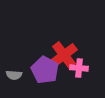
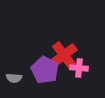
gray semicircle: moved 3 px down
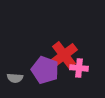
purple pentagon: rotated 8 degrees counterclockwise
gray semicircle: moved 1 px right
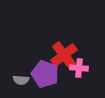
purple pentagon: moved 4 px down
gray semicircle: moved 6 px right, 2 px down
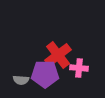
red cross: moved 6 px left
purple pentagon: rotated 20 degrees counterclockwise
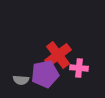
purple pentagon: rotated 12 degrees counterclockwise
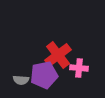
purple pentagon: moved 1 px left, 1 px down
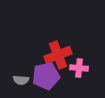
red cross: rotated 16 degrees clockwise
purple pentagon: moved 2 px right, 1 px down
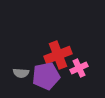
pink cross: rotated 30 degrees counterclockwise
gray semicircle: moved 7 px up
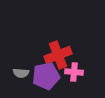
pink cross: moved 5 px left, 4 px down; rotated 30 degrees clockwise
